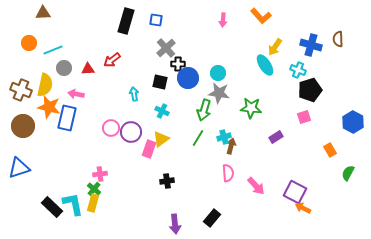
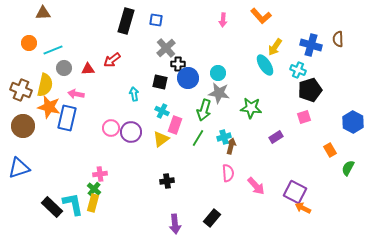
pink rectangle at (149, 149): moved 26 px right, 24 px up
green semicircle at (348, 173): moved 5 px up
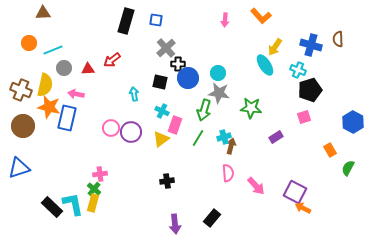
pink arrow at (223, 20): moved 2 px right
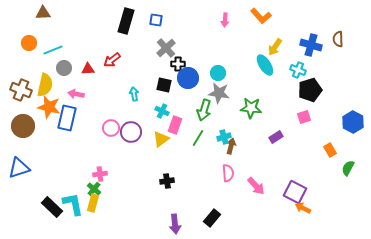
black square at (160, 82): moved 4 px right, 3 px down
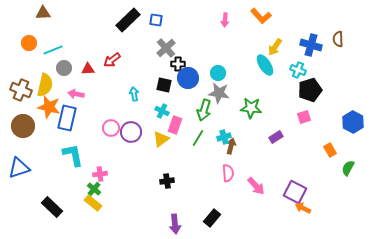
black rectangle at (126, 21): moved 2 px right, 1 px up; rotated 30 degrees clockwise
yellow rectangle at (93, 203): rotated 66 degrees counterclockwise
cyan L-shape at (73, 204): moved 49 px up
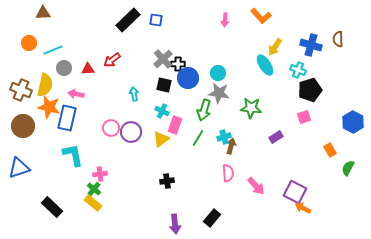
gray cross at (166, 48): moved 3 px left, 11 px down
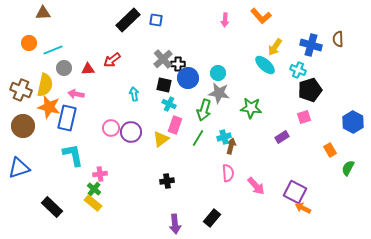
cyan ellipse at (265, 65): rotated 15 degrees counterclockwise
cyan cross at (162, 111): moved 7 px right, 7 px up
purple rectangle at (276, 137): moved 6 px right
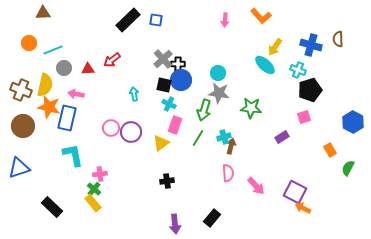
blue circle at (188, 78): moved 7 px left, 2 px down
yellow triangle at (161, 139): moved 4 px down
yellow rectangle at (93, 203): rotated 12 degrees clockwise
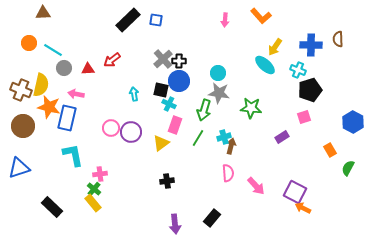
blue cross at (311, 45): rotated 15 degrees counterclockwise
cyan line at (53, 50): rotated 54 degrees clockwise
black cross at (178, 64): moved 1 px right, 3 px up
blue circle at (181, 80): moved 2 px left, 1 px down
yellow semicircle at (45, 85): moved 4 px left
black square at (164, 85): moved 3 px left, 5 px down
